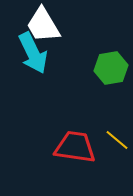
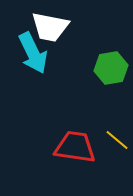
white trapezoid: moved 7 px right, 2 px down; rotated 48 degrees counterclockwise
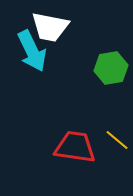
cyan arrow: moved 1 px left, 2 px up
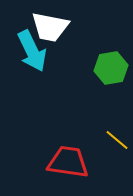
red trapezoid: moved 7 px left, 15 px down
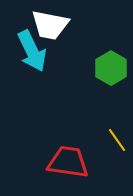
white trapezoid: moved 2 px up
green hexagon: rotated 20 degrees counterclockwise
yellow line: rotated 15 degrees clockwise
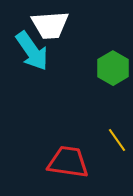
white trapezoid: rotated 15 degrees counterclockwise
cyan arrow: rotated 9 degrees counterclockwise
green hexagon: moved 2 px right
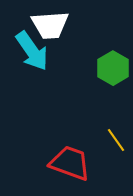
yellow line: moved 1 px left
red trapezoid: moved 2 px right, 1 px down; rotated 12 degrees clockwise
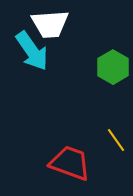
white trapezoid: moved 1 px up
green hexagon: moved 1 px up
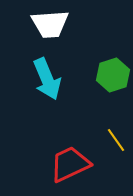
cyan arrow: moved 15 px right, 28 px down; rotated 12 degrees clockwise
green hexagon: moved 8 px down; rotated 12 degrees clockwise
red trapezoid: moved 1 px down; rotated 45 degrees counterclockwise
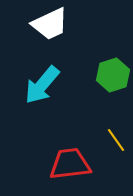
white trapezoid: rotated 21 degrees counterclockwise
cyan arrow: moved 5 px left, 6 px down; rotated 63 degrees clockwise
red trapezoid: rotated 18 degrees clockwise
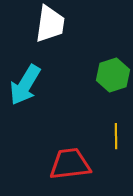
white trapezoid: rotated 57 degrees counterclockwise
cyan arrow: moved 17 px left; rotated 9 degrees counterclockwise
yellow line: moved 4 px up; rotated 35 degrees clockwise
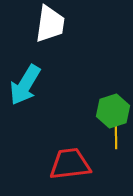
green hexagon: moved 36 px down
